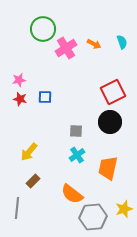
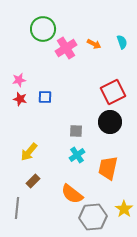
yellow star: rotated 18 degrees counterclockwise
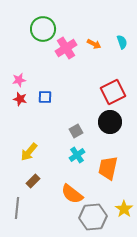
gray square: rotated 32 degrees counterclockwise
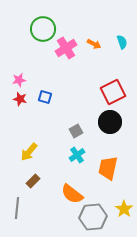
blue square: rotated 16 degrees clockwise
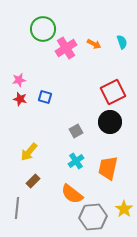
cyan cross: moved 1 px left, 6 px down
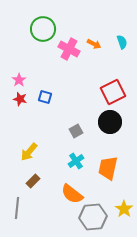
pink cross: moved 3 px right, 1 px down; rotated 30 degrees counterclockwise
pink star: rotated 24 degrees counterclockwise
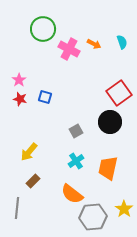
red square: moved 6 px right, 1 px down; rotated 10 degrees counterclockwise
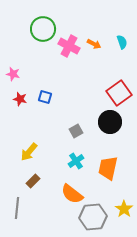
pink cross: moved 3 px up
pink star: moved 6 px left, 6 px up; rotated 24 degrees counterclockwise
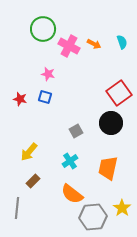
pink star: moved 35 px right
black circle: moved 1 px right, 1 px down
cyan cross: moved 6 px left
yellow star: moved 2 px left, 1 px up
